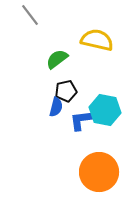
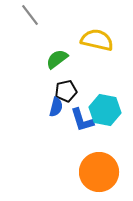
blue L-shape: rotated 100 degrees counterclockwise
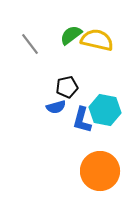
gray line: moved 29 px down
green semicircle: moved 14 px right, 24 px up
black pentagon: moved 1 px right, 4 px up
blue semicircle: rotated 60 degrees clockwise
blue L-shape: rotated 32 degrees clockwise
orange circle: moved 1 px right, 1 px up
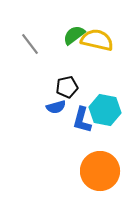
green semicircle: moved 3 px right
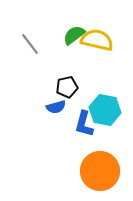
blue L-shape: moved 2 px right, 4 px down
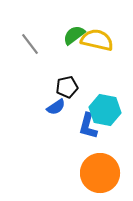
blue semicircle: rotated 18 degrees counterclockwise
blue L-shape: moved 4 px right, 2 px down
orange circle: moved 2 px down
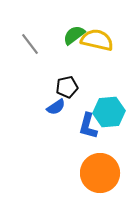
cyan hexagon: moved 4 px right, 2 px down; rotated 16 degrees counterclockwise
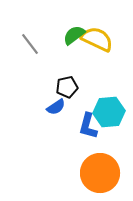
yellow semicircle: moved 1 px up; rotated 12 degrees clockwise
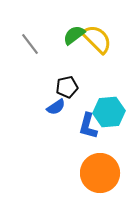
yellow semicircle: rotated 20 degrees clockwise
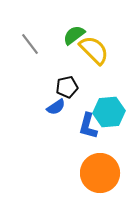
yellow semicircle: moved 3 px left, 11 px down
